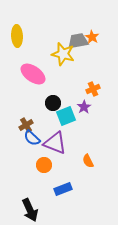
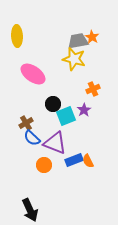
yellow star: moved 11 px right, 5 px down
black circle: moved 1 px down
purple star: moved 3 px down
brown cross: moved 2 px up
blue rectangle: moved 11 px right, 29 px up
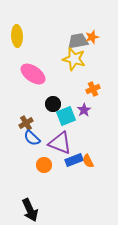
orange star: rotated 24 degrees clockwise
purple triangle: moved 5 px right
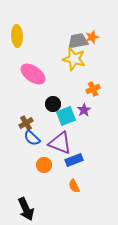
orange semicircle: moved 14 px left, 25 px down
black arrow: moved 4 px left, 1 px up
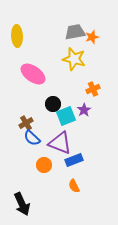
gray trapezoid: moved 3 px left, 9 px up
black arrow: moved 4 px left, 5 px up
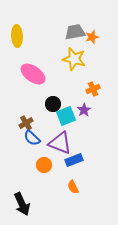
orange semicircle: moved 1 px left, 1 px down
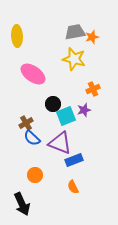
purple star: rotated 16 degrees clockwise
orange circle: moved 9 px left, 10 px down
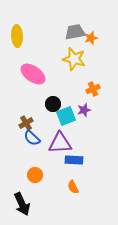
orange star: moved 1 px left, 1 px down
purple triangle: rotated 25 degrees counterclockwise
blue rectangle: rotated 24 degrees clockwise
